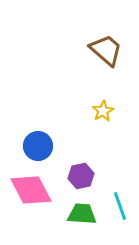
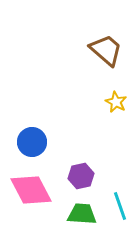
yellow star: moved 13 px right, 9 px up; rotated 15 degrees counterclockwise
blue circle: moved 6 px left, 4 px up
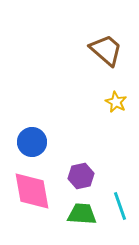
pink diamond: moved 1 px right, 1 px down; rotated 18 degrees clockwise
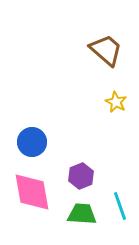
purple hexagon: rotated 10 degrees counterclockwise
pink diamond: moved 1 px down
